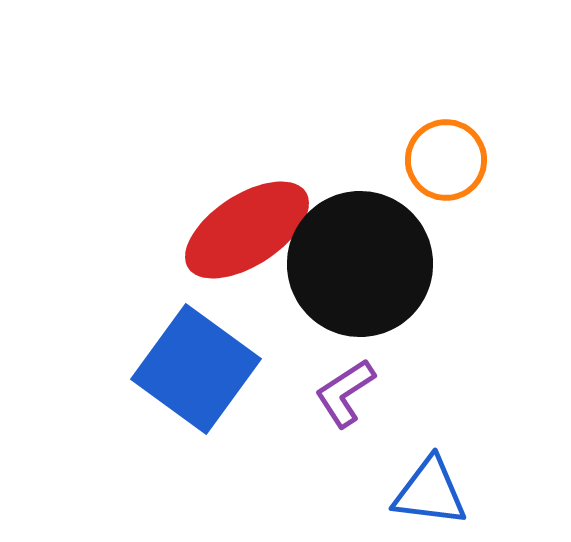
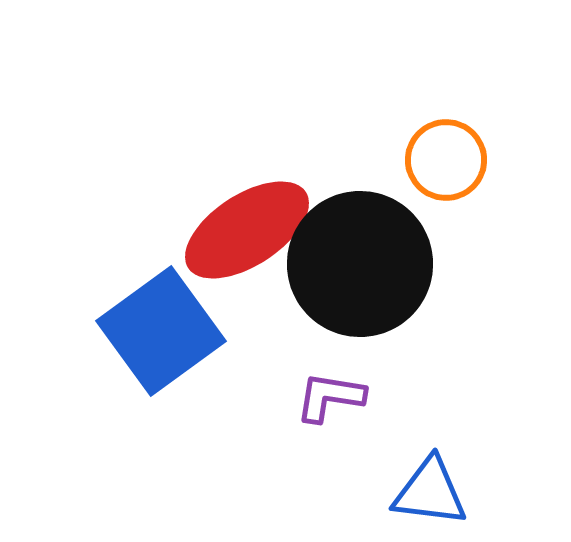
blue square: moved 35 px left, 38 px up; rotated 18 degrees clockwise
purple L-shape: moved 15 px left, 4 px down; rotated 42 degrees clockwise
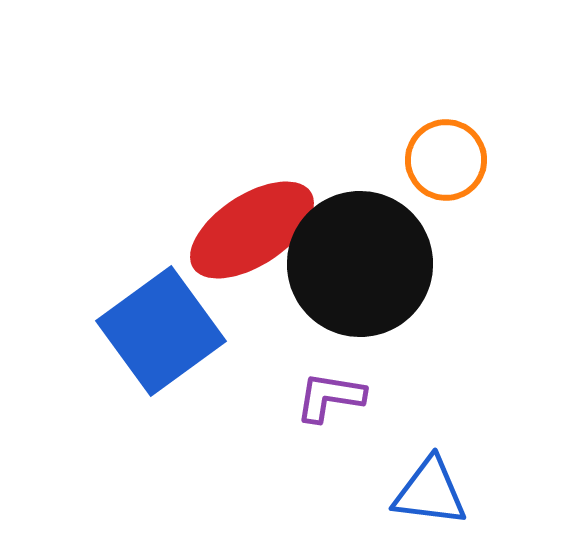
red ellipse: moved 5 px right
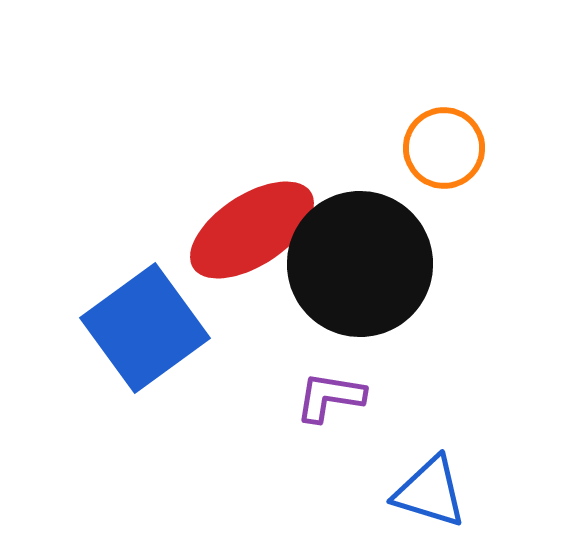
orange circle: moved 2 px left, 12 px up
blue square: moved 16 px left, 3 px up
blue triangle: rotated 10 degrees clockwise
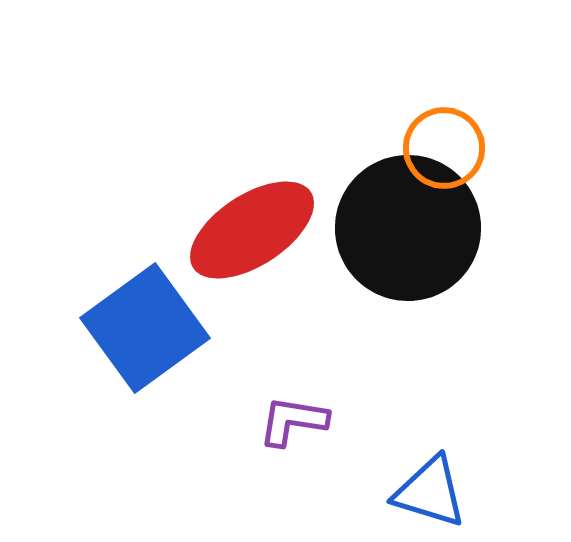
black circle: moved 48 px right, 36 px up
purple L-shape: moved 37 px left, 24 px down
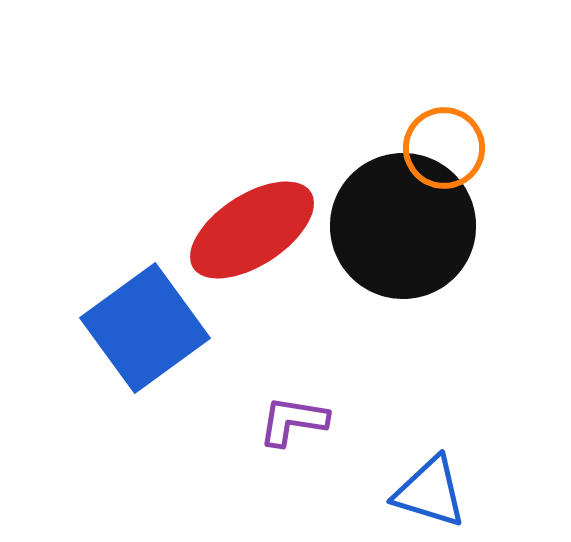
black circle: moved 5 px left, 2 px up
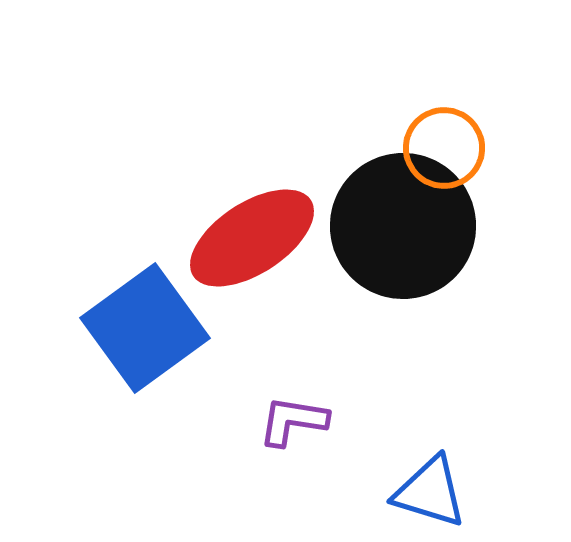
red ellipse: moved 8 px down
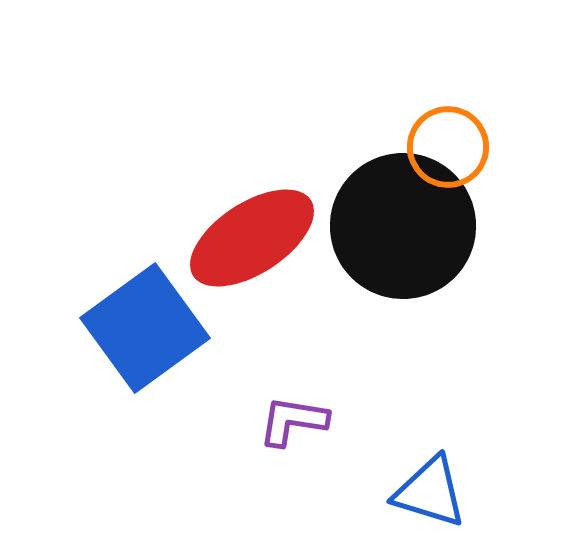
orange circle: moved 4 px right, 1 px up
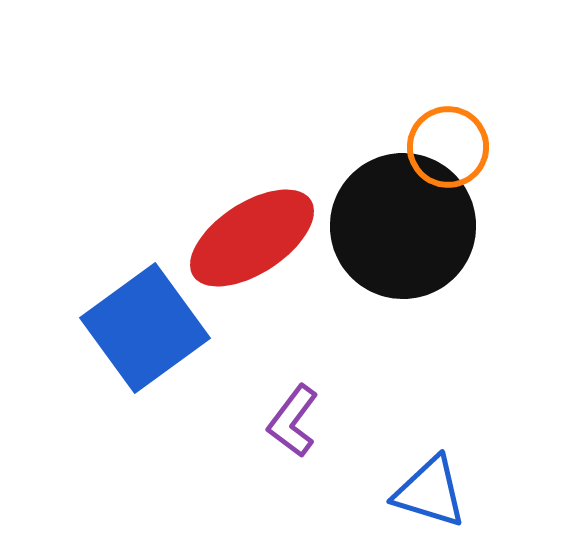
purple L-shape: rotated 62 degrees counterclockwise
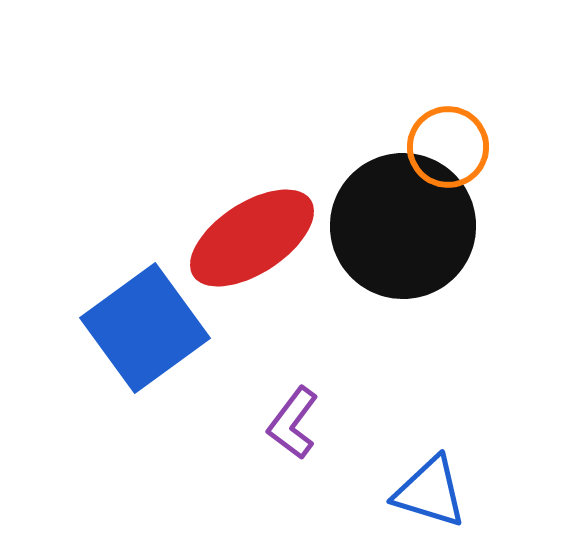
purple L-shape: moved 2 px down
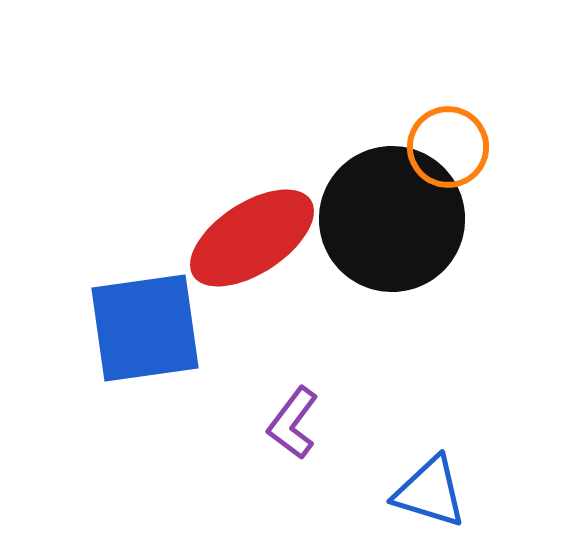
black circle: moved 11 px left, 7 px up
blue square: rotated 28 degrees clockwise
